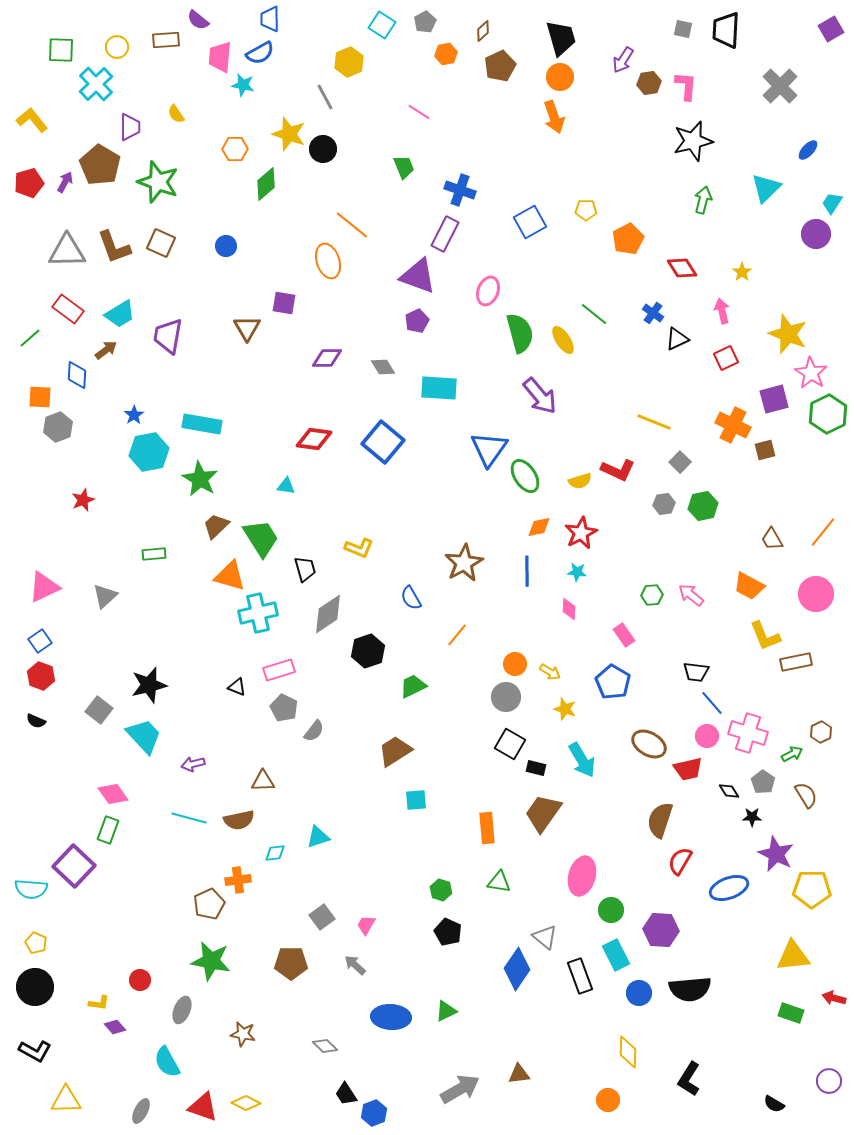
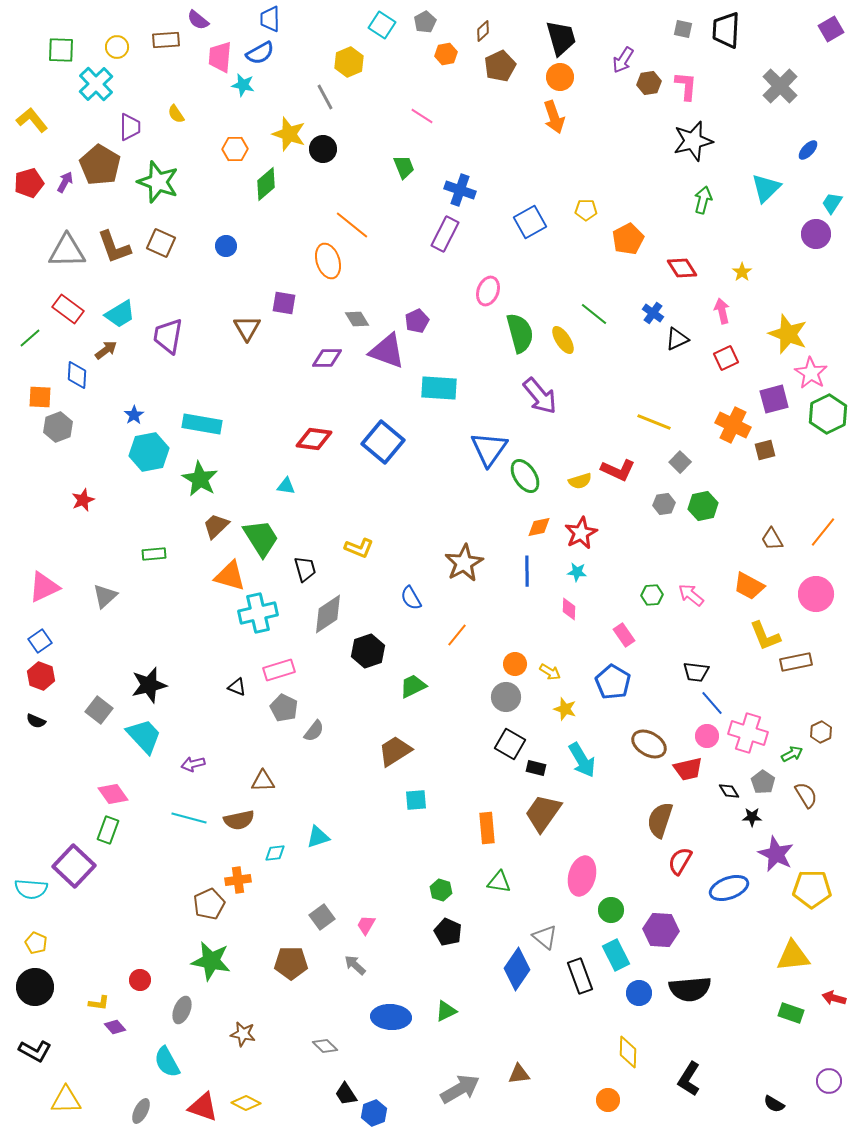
pink line at (419, 112): moved 3 px right, 4 px down
purple triangle at (418, 276): moved 31 px left, 75 px down
gray diamond at (383, 367): moved 26 px left, 48 px up
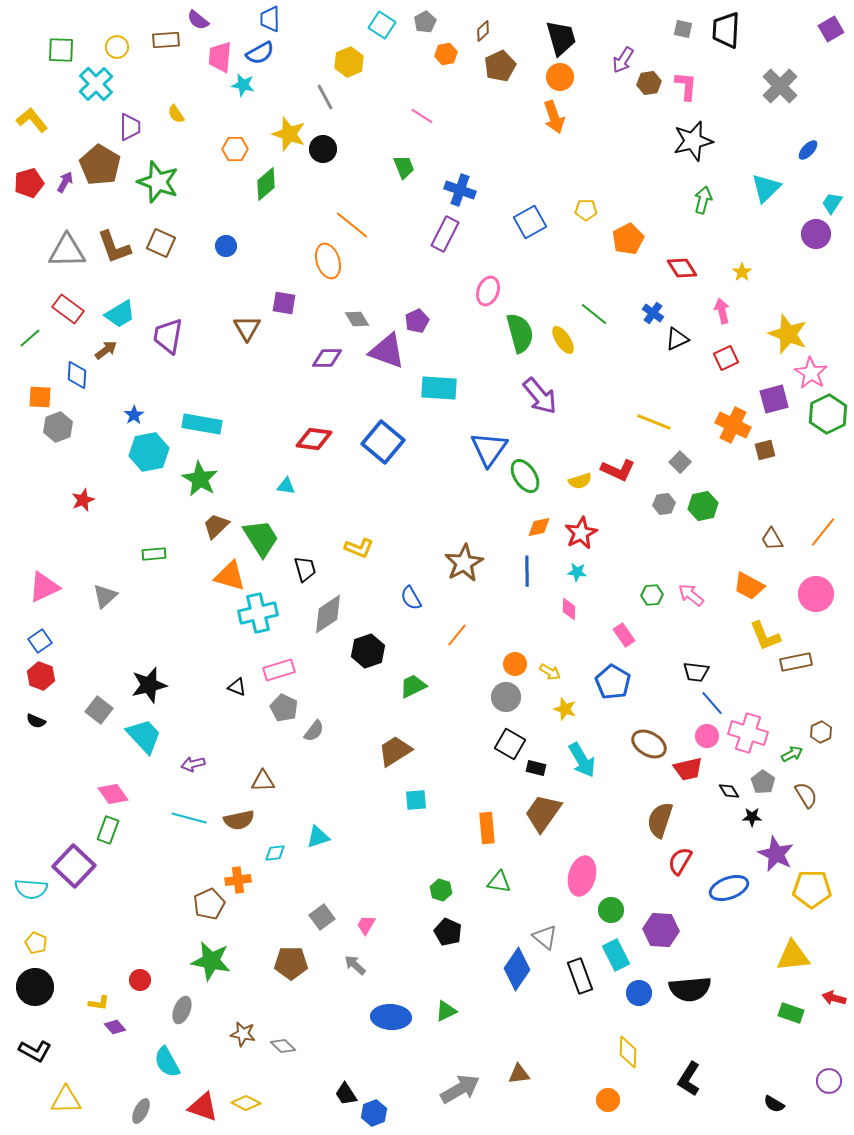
gray diamond at (325, 1046): moved 42 px left
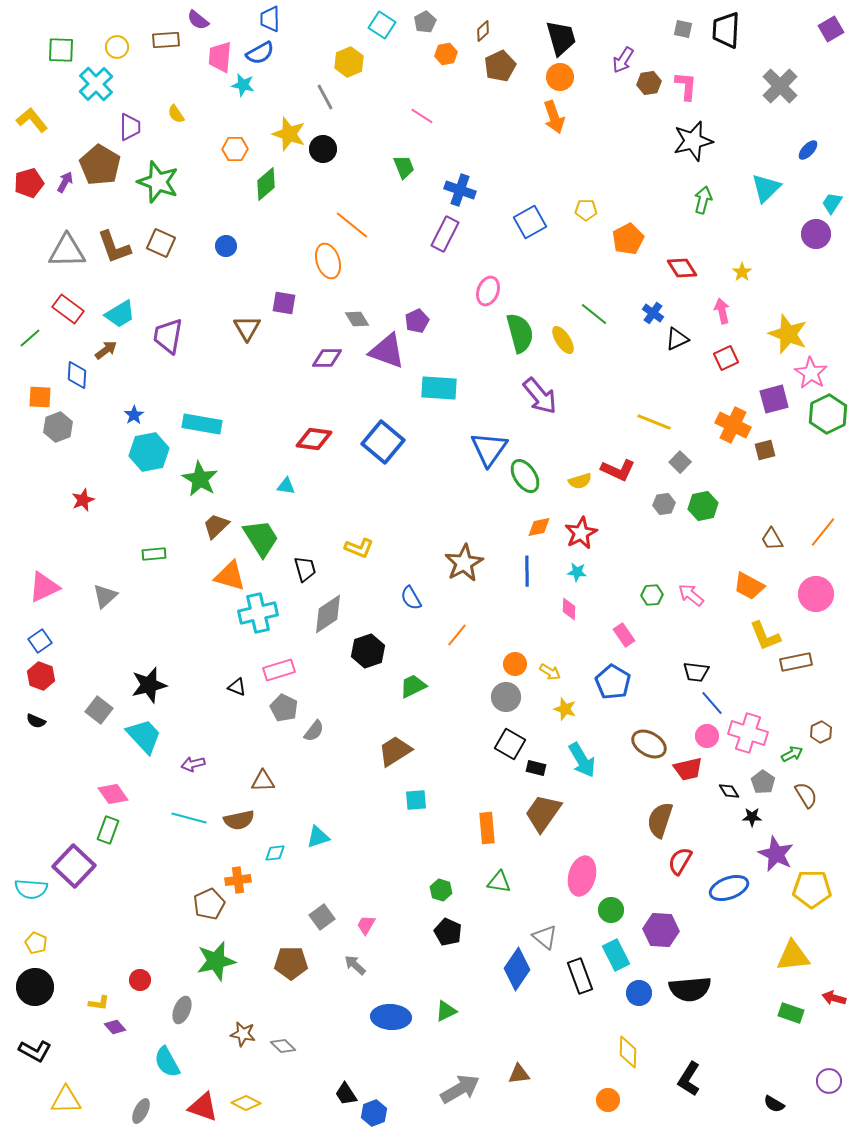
green star at (211, 961): moved 5 px right; rotated 24 degrees counterclockwise
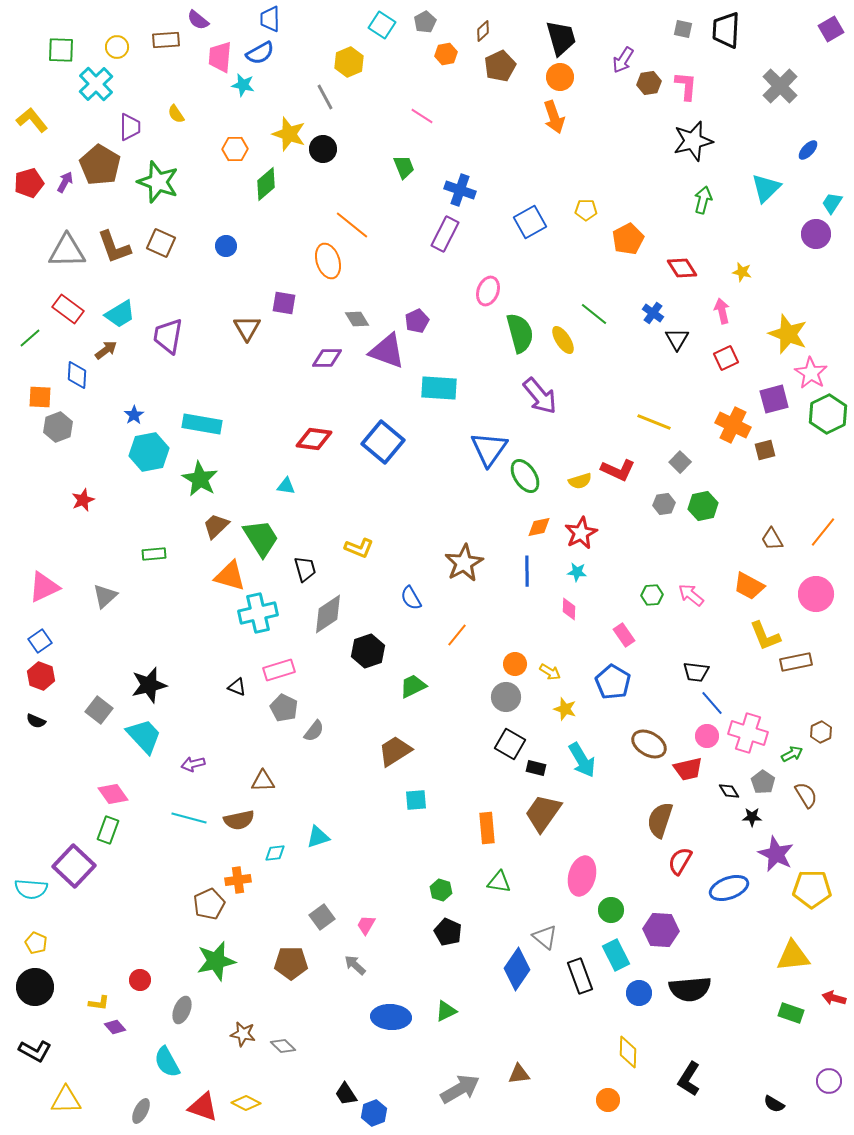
yellow star at (742, 272): rotated 24 degrees counterclockwise
black triangle at (677, 339): rotated 35 degrees counterclockwise
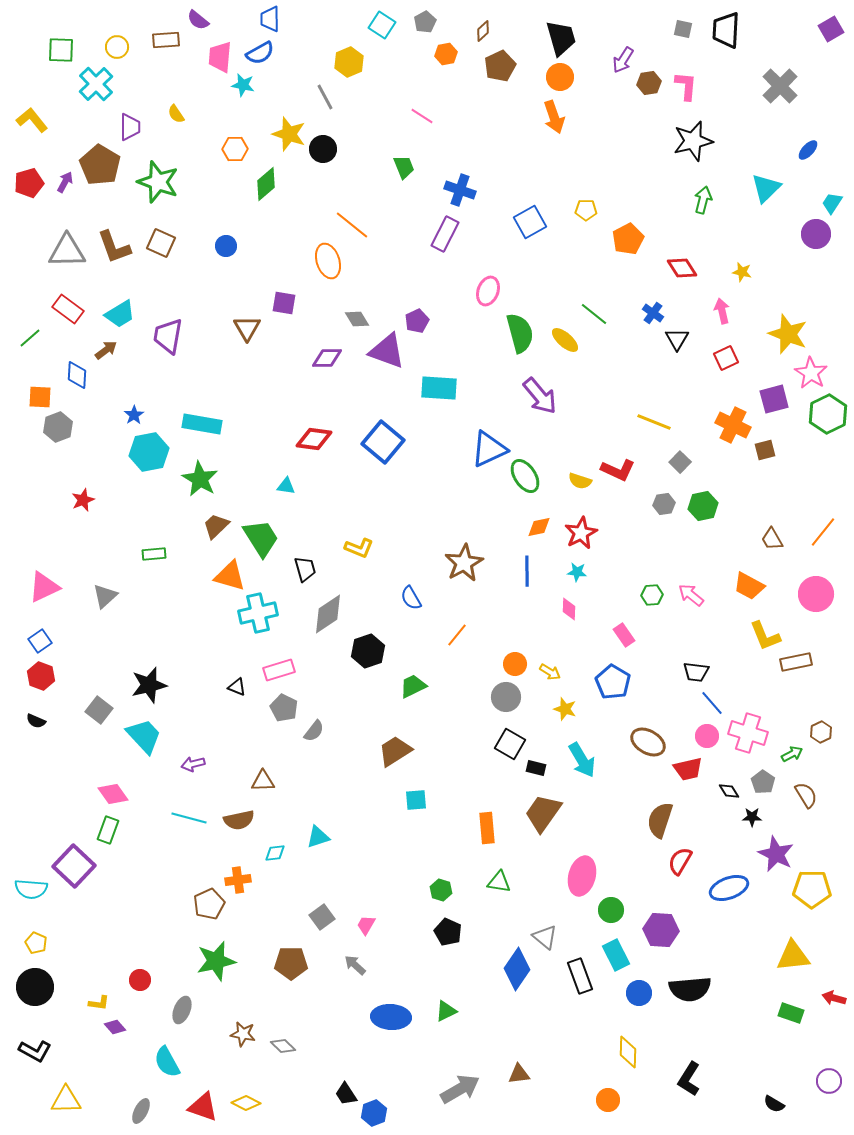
yellow ellipse at (563, 340): moved 2 px right; rotated 16 degrees counterclockwise
blue triangle at (489, 449): rotated 30 degrees clockwise
yellow semicircle at (580, 481): rotated 35 degrees clockwise
brown ellipse at (649, 744): moved 1 px left, 2 px up
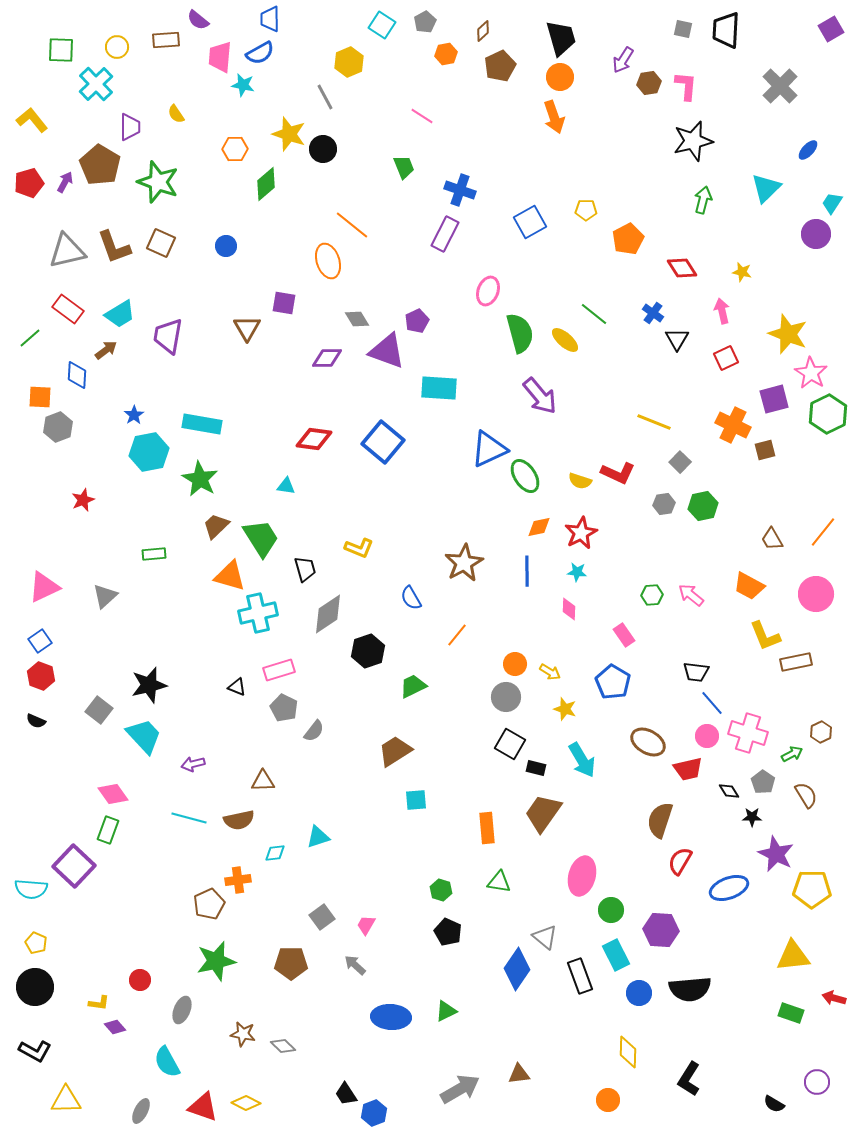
gray triangle at (67, 251): rotated 12 degrees counterclockwise
red L-shape at (618, 470): moved 3 px down
purple circle at (829, 1081): moved 12 px left, 1 px down
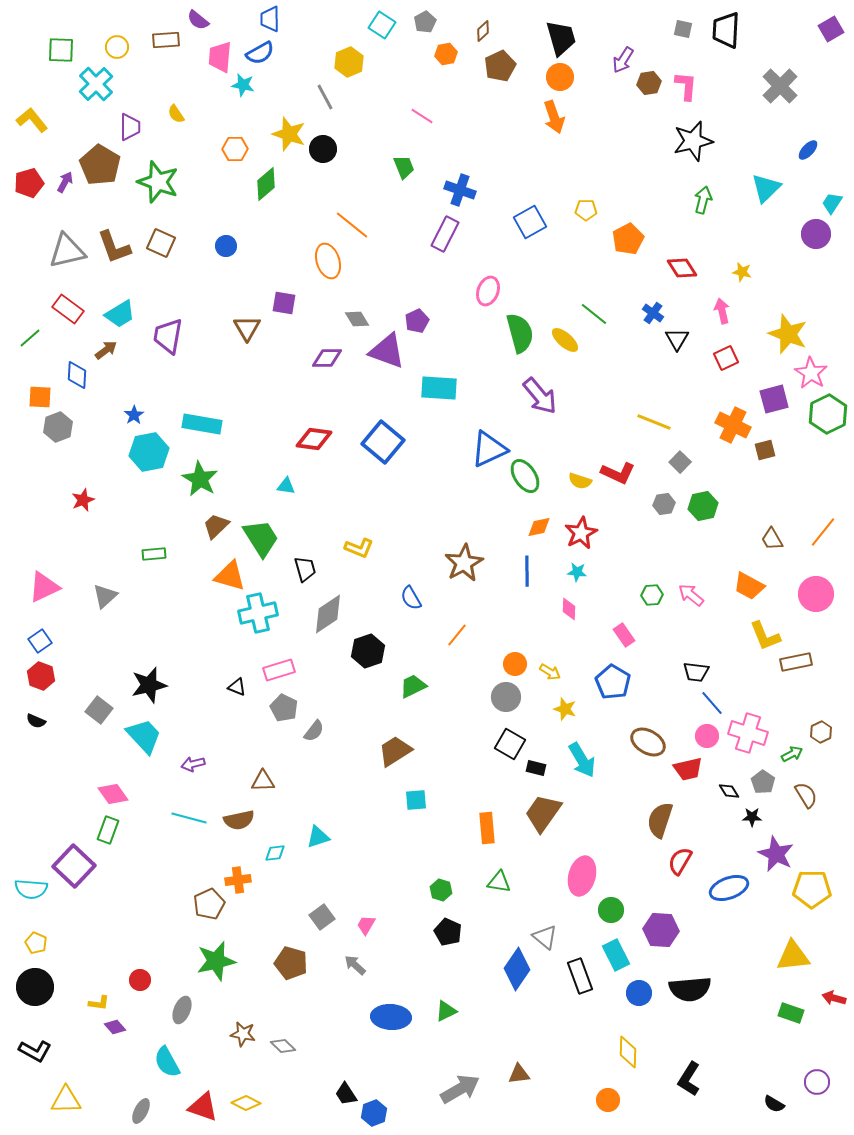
brown pentagon at (291, 963): rotated 16 degrees clockwise
